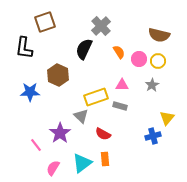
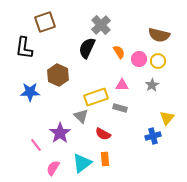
gray cross: moved 1 px up
black semicircle: moved 3 px right, 1 px up
gray rectangle: moved 2 px down
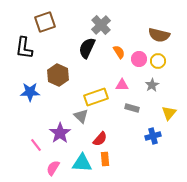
gray rectangle: moved 12 px right
yellow triangle: moved 2 px right, 5 px up
red semicircle: moved 3 px left, 5 px down; rotated 77 degrees counterclockwise
cyan triangle: rotated 40 degrees clockwise
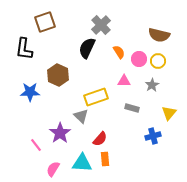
black L-shape: moved 1 px down
pink triangle: moved 2 px right, 4 px up
pink semicircle: moved 1 px down
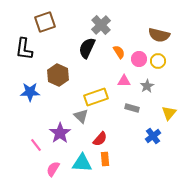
gray star: moved 5 px left, 1 px down
blue cross: rotated 21 degrees counterclockwise
